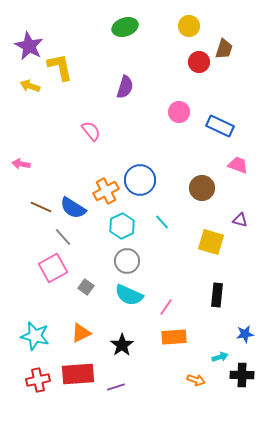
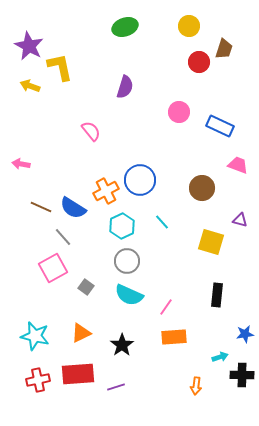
orange arrow: moved 6 px down; rotated 78 degrees clockwise
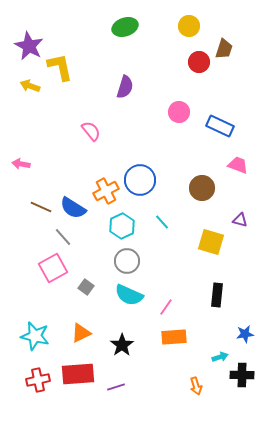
orange arrow: rotated 24 degrees counterclockwise
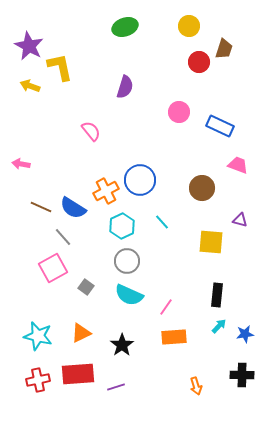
yellow square: rotated 12 degrees counterclockwise
cyan star: moved 3 px right
cyan arrow: moved 1 px left, 31 px up; rotated 28 degrees counterclockwise
